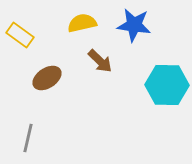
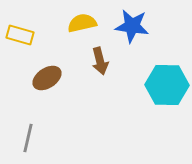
blue star: moved 2 px left, 1 px down
yellow rectangle: rotated 20 degrees counterclockwise
brown arrow: rotated 32 degrees clockwise
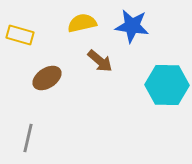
brown arrow: rotated 36 degrees counterclockwise
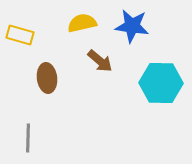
brown ellipse: rotated 64 degrees counterclockwise
cyan hexagon: moved 6 px left, 2 px up
gray line: rotated 12 degrees counterclockwise
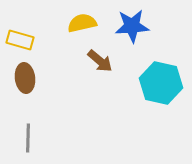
blue star: rotated 12 degrees counterclockwise
yellow rectangle: moved 5 px down
brown ellipse: moved 22 px left
cyan hexagon: rotated 12 degrees clockwise
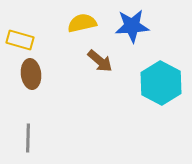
brown ellipse: moved 6 px right, 4 px up
cyan hexagon: rotated 15 degrees clockwise
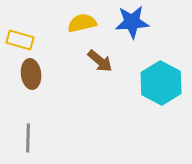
blue star: moved 4 px up
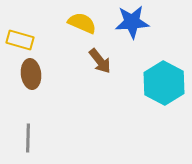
yellow semicircle: rotated 36 degrees clockwise
brown arrow: rotated 12 degrees clockwise
cyan hexagon: moved 3 px right
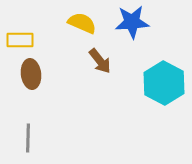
yellow rectangle: rotated 16 degrees counterclockwise
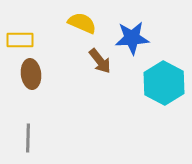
blue star: moved 16 px down
